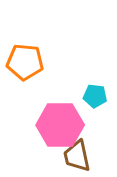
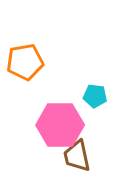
orange pentagon: rotated 15 degrees counterclockwise
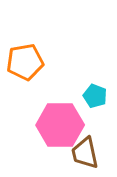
cyan pentagon: rotated 15 degrees clockwise
brown trapezoid: moved 8 px right, 3 px up
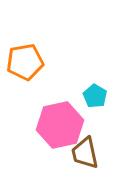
cyan pentagon: rotated 10 degrees clockwise
pink hexagon: rotated 12 degrees counterclockwise
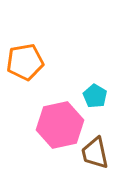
brown trapezoid: moved 10 px right
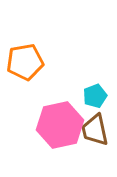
cyan pentagon: rotated 20 degrees clockwise
brown trapezoid: moved 23 px up
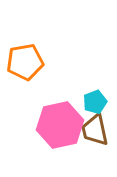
cyan pentagon: moved 6 px down
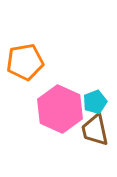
pink hexagon: moved 16 px up; rotated 24 degrees counterclockwise
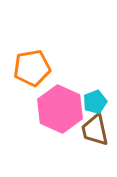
orange pentagon: moved 7 px right, 6 px down
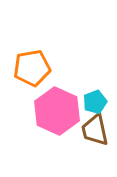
pink hexagon: moved 3 px left, 2 px down
